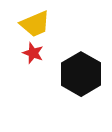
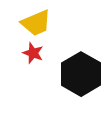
yellow trapezoid: moved 1 px right, 1 px up
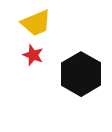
red star: moved 2 px down
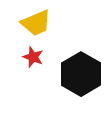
red star: moved 2 px down
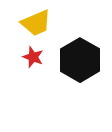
black hexagon: moved 1 px left, 14 px up
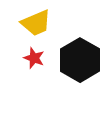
red star: moved 1 px right, 1 px down
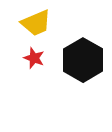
black hexagon: moved 3 px right
